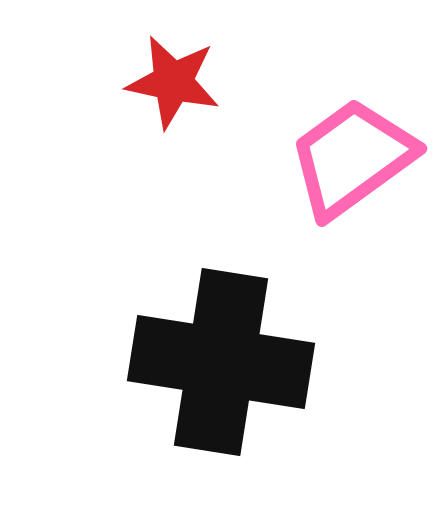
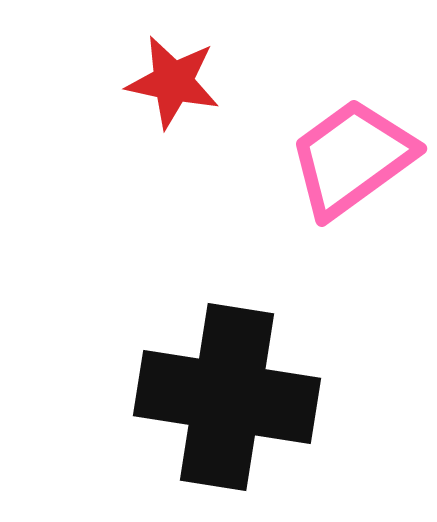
black cross: moved 6 px right, 35 px down
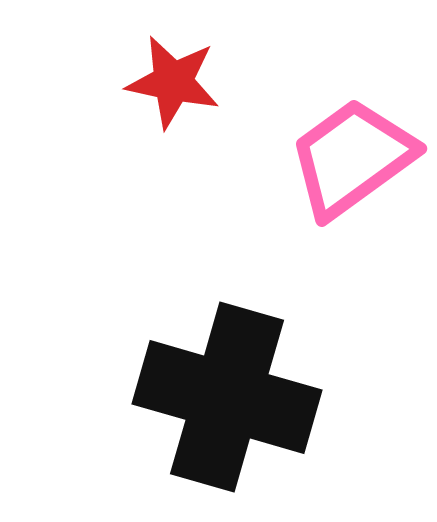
black cross: rotated 7 degrees clockwise
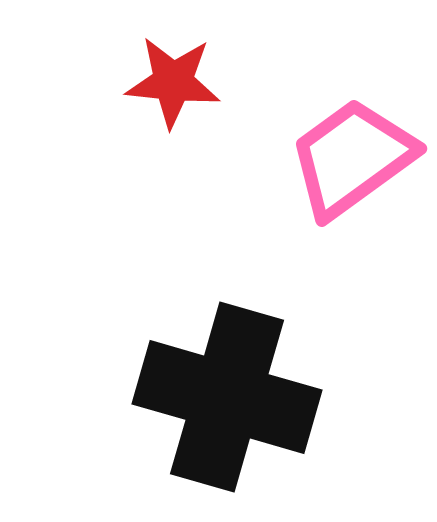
red star: rotated 6 degrees counterclockwise
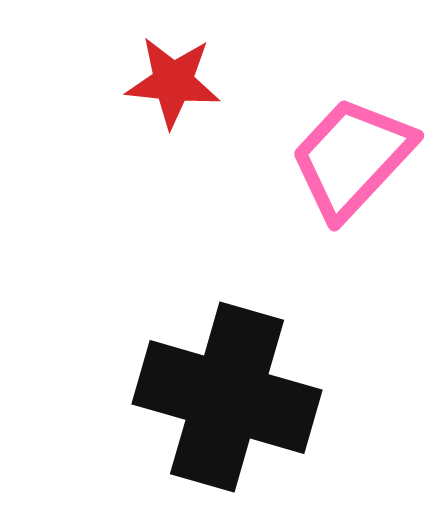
pink trapezoid: rotated 11 degrees counterclockwise
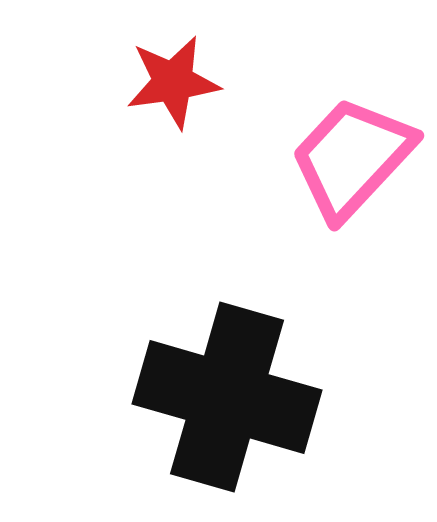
red star: rotated 14 degrees counterclockwise
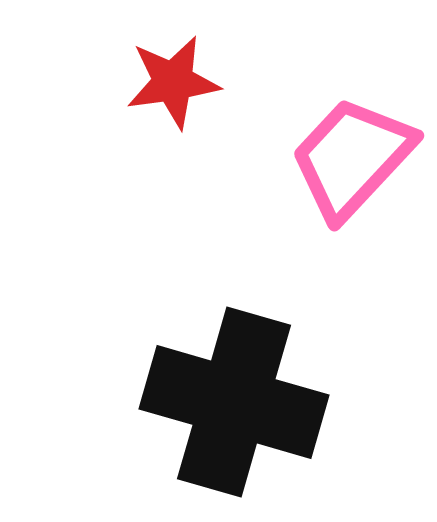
black cross: moved 7 px right, 5 px down
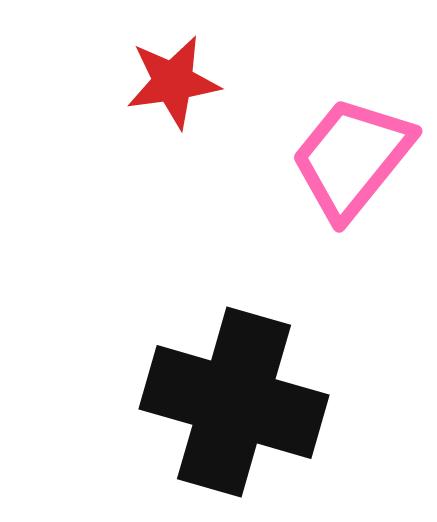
pink trapezoid: rotated 4 degrees counterclockwise
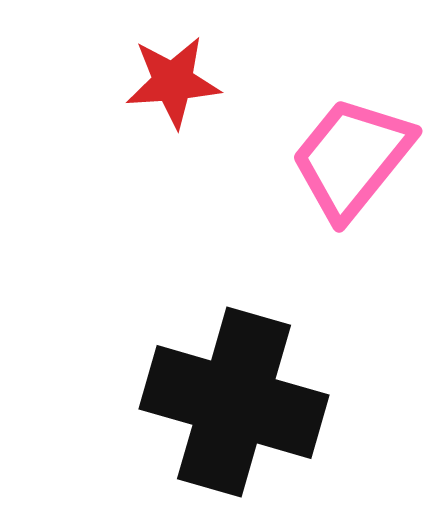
red star: rotated 4 degrees clockwise
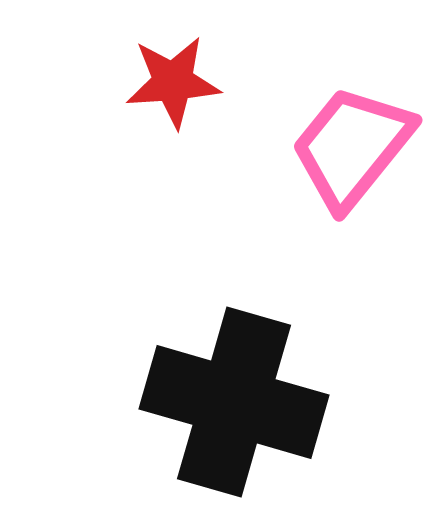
pink trapezoid: moved 11 px up
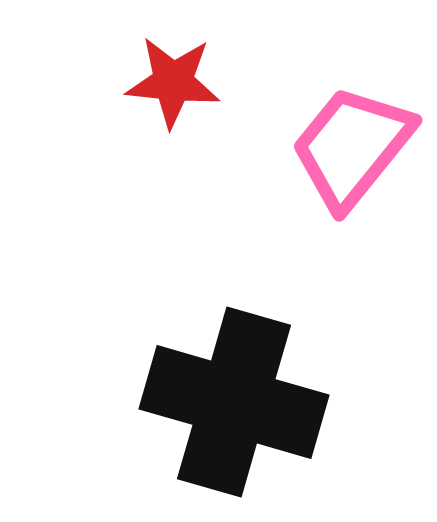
red star: rotated 10 degrees clockwise
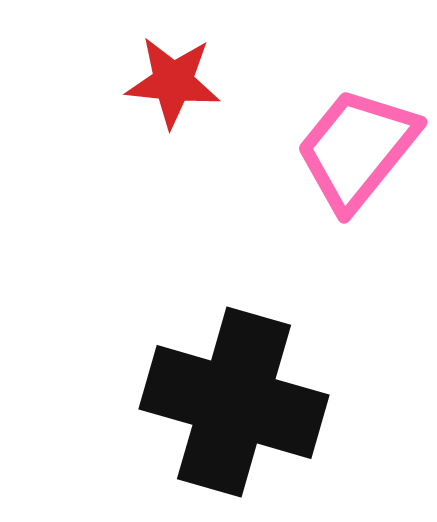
pink trapezoid: moved 5 px right, 2 px down
